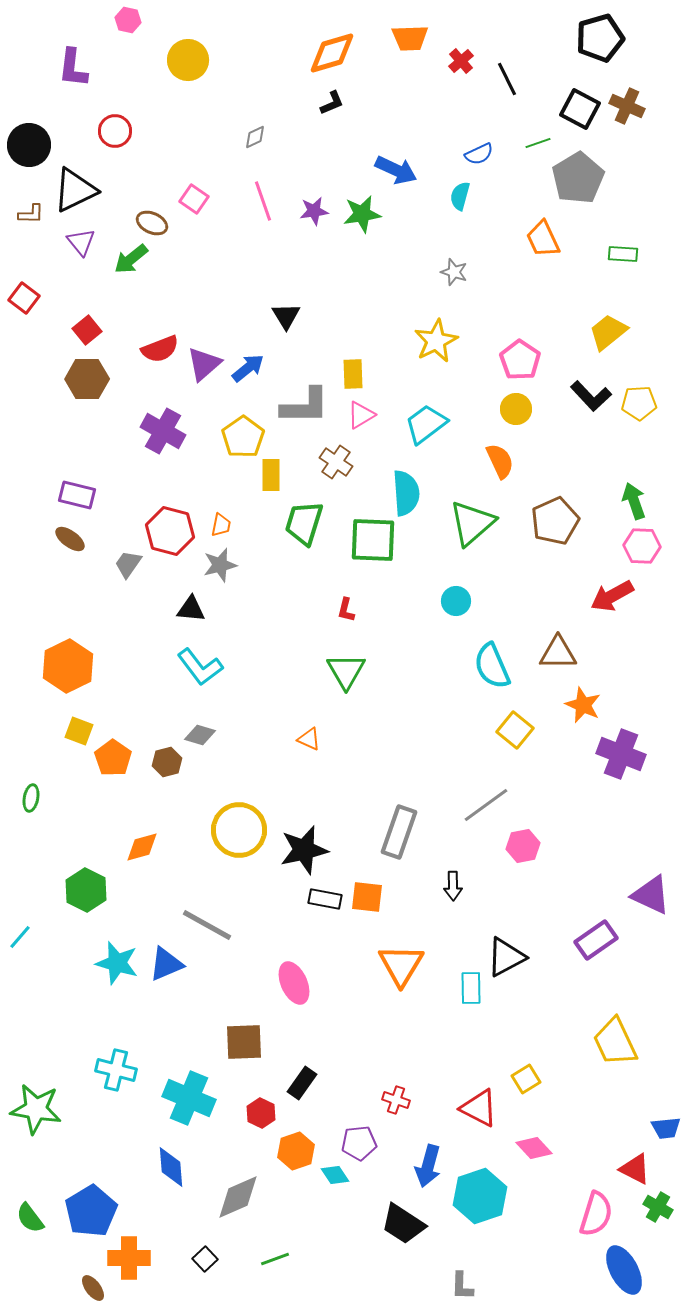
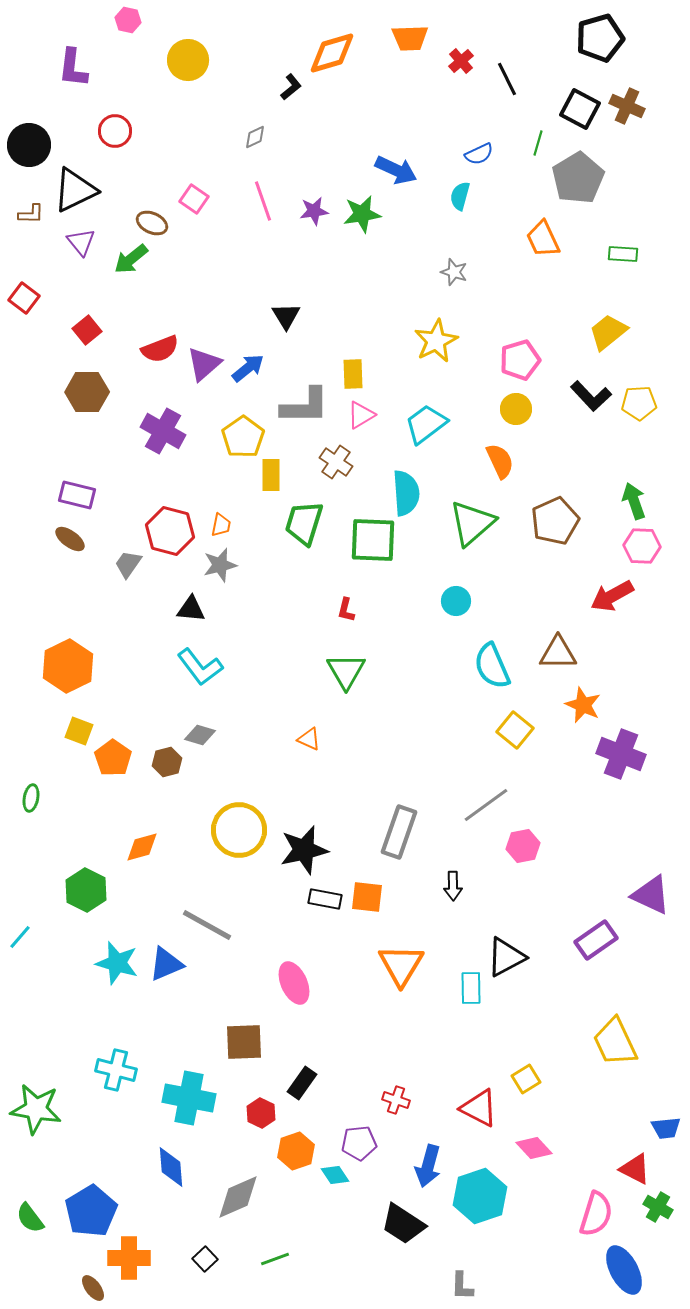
black L-shape at (332, 103): moved 41 px left, 16 px up; rotated 16 degrees counterclockwise
green line at (538, 143): rotated 55 degrees counterclockwise
pink pentagon at (520, 360): rotated 21 degrees clockwise
brown hexagon at (87, 379): moved 13 px down
cyan cross at (189, 1098): rotated 12 degrees counterclockwise
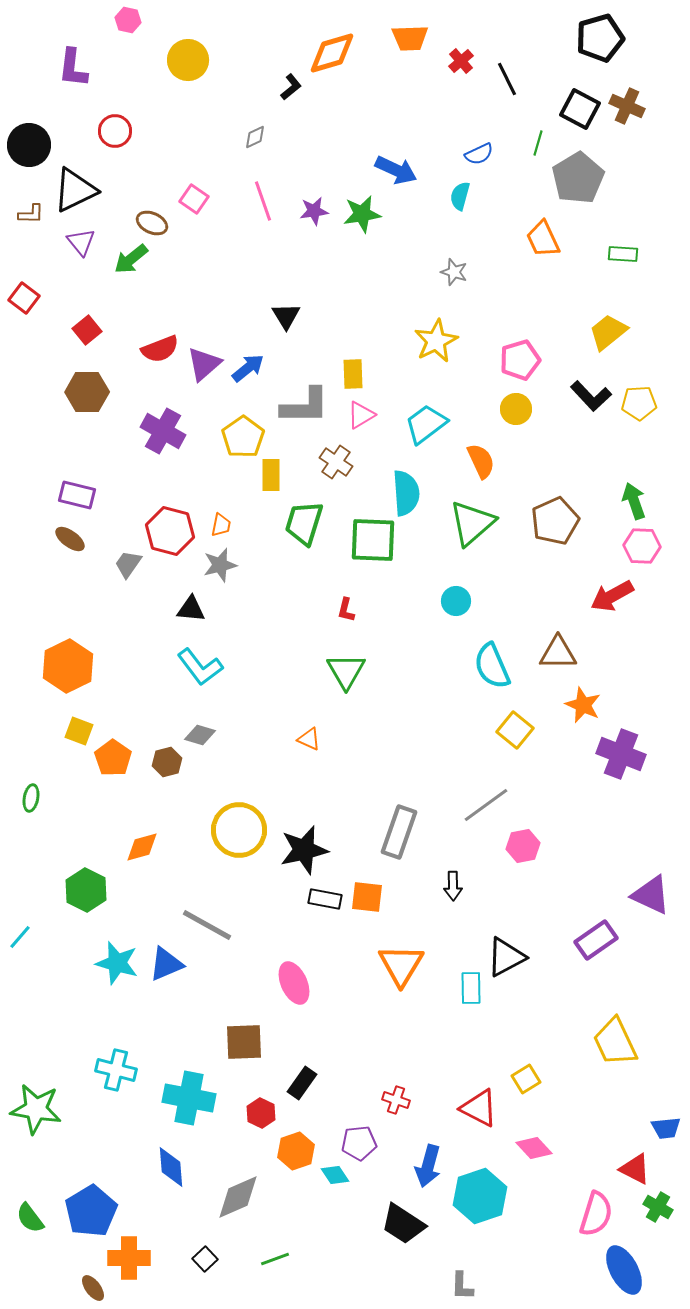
orange semicircle at (500, 461): moved 19 px left
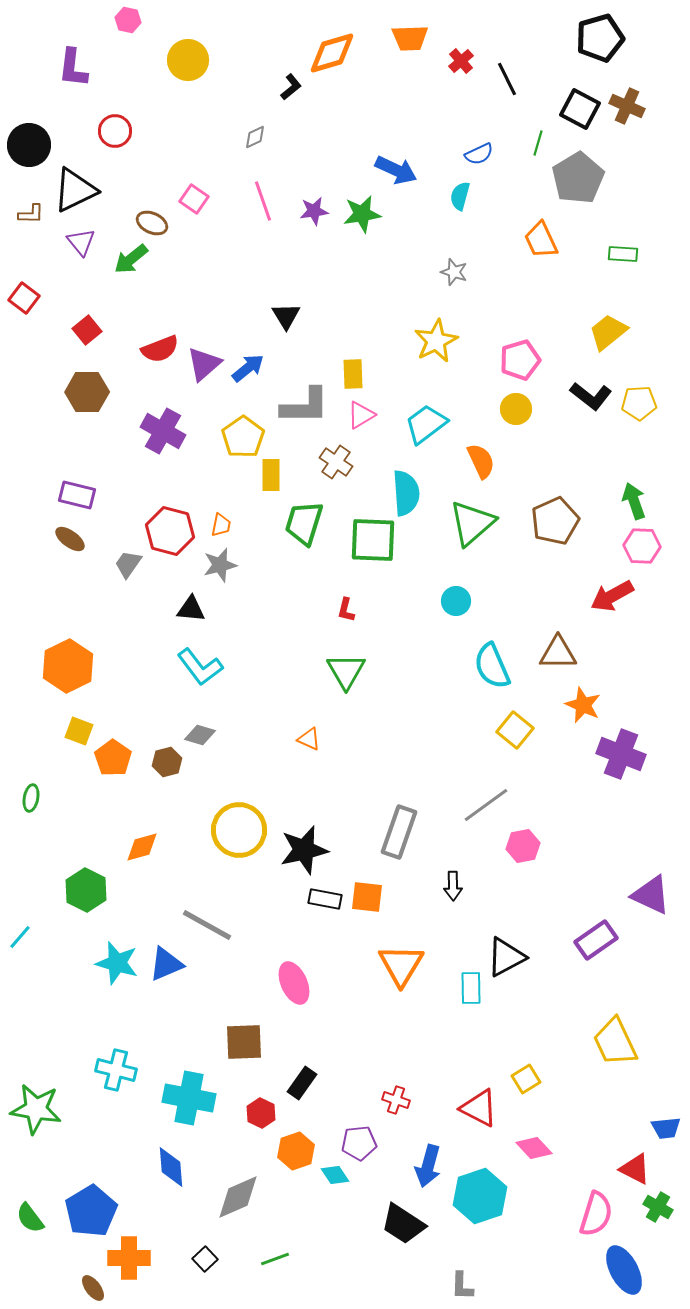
orange trapezoid at (543, 239): moved 2 px left, 1 px down
black L-shape at (591, 396): rotated 9 degrees counterclockwise
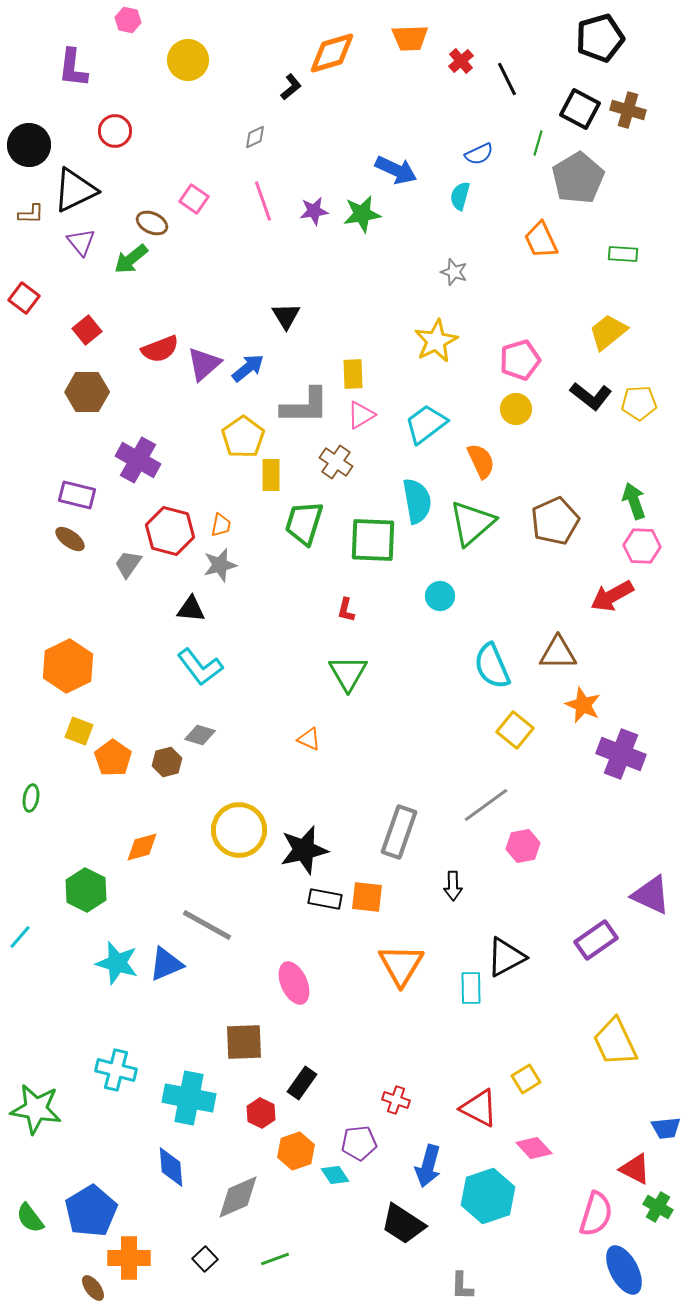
brown cross at (627, 106): moved 1 px right, 4 px down; rotated 8 degrees counterclockwise
purple cross at (163, 431): moved 25 px left, 29 px down
cyan semicircle at (406, 493): moved 11 px right, 8 px down; rotated 6 degrees counterclockwise
cyan circle at (456, 601): moved 16 px left, 5 px up
green triangle at (346, 671): moved 2 px right, 2 px down
cyan hexagon at (480, 1196): moved 8 px right
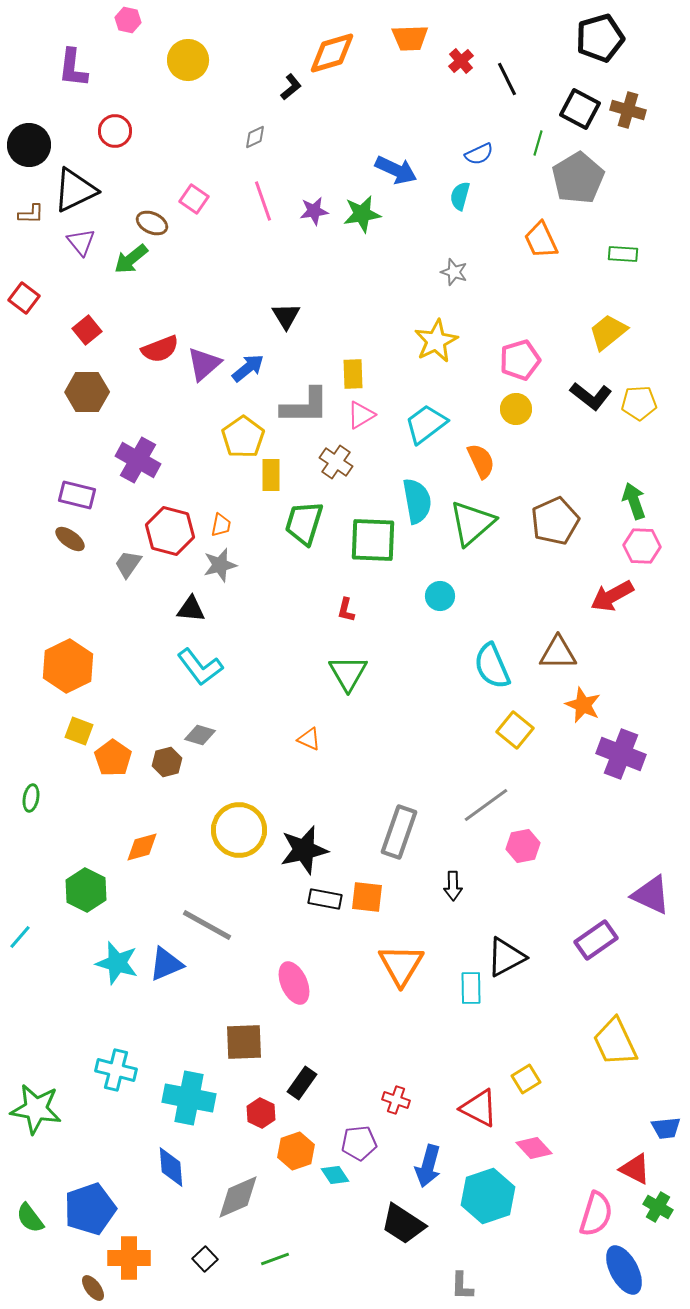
blue pentagon at (91, 1211): moved 1 px left, 2 px up; rotated 12 degrees clockwise
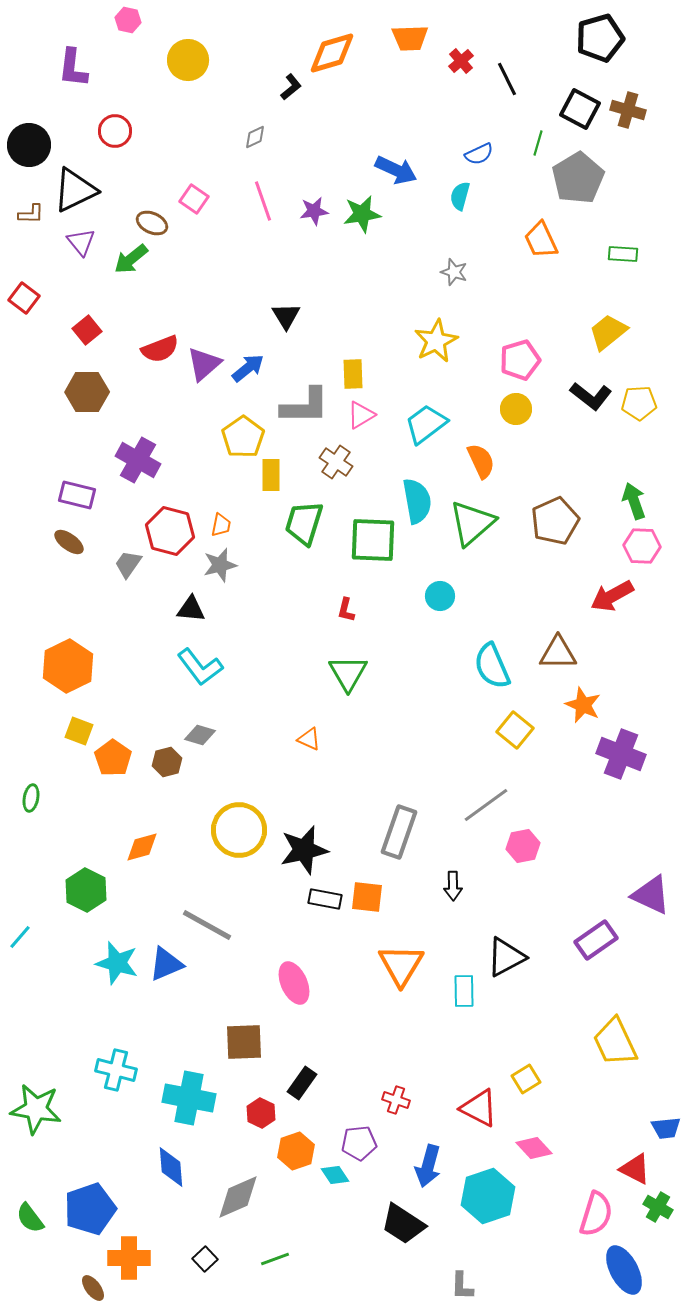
brown ellipse at (70, 539): moved 1 px left, 3 px down
cyan rectangle at (471, 988): moved 7 px left, 3 px down
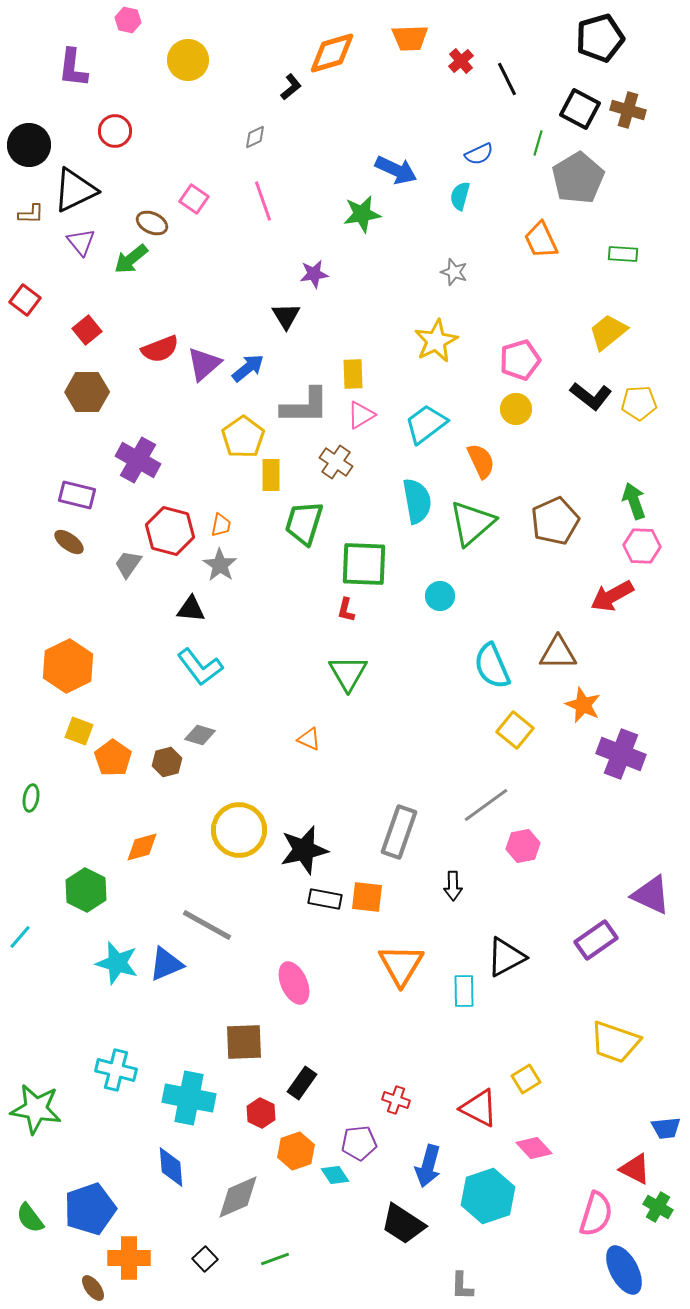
purple star at (314, 211): moved 63 px down
red square at (24, 298): moved 1 px right, 2 px down
green square at (373, 540): moved 9 px left, 24 px down
gray star at (220, 565): rotated 24 degrees counterclockwise
yellow trapezoid at (615, 1042): rotated 46 degrees counterclockwise
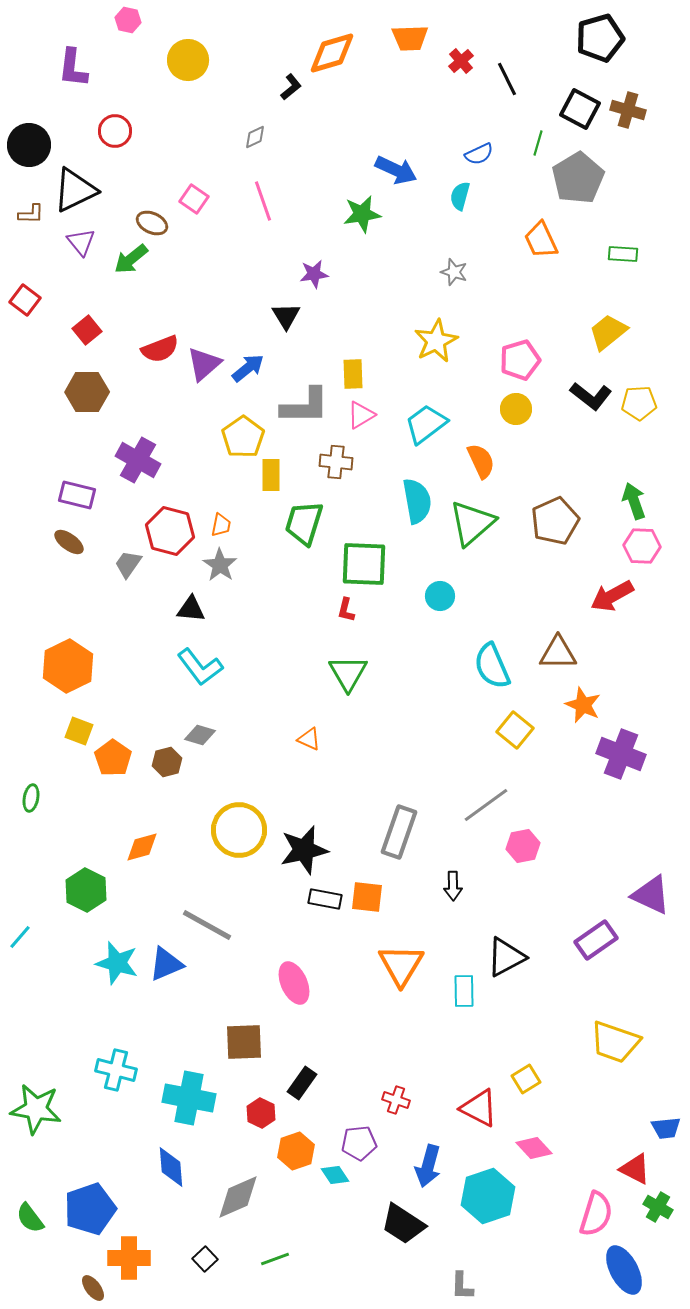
brown cross at (336, 462): rotated 28 degrees counterclockwise
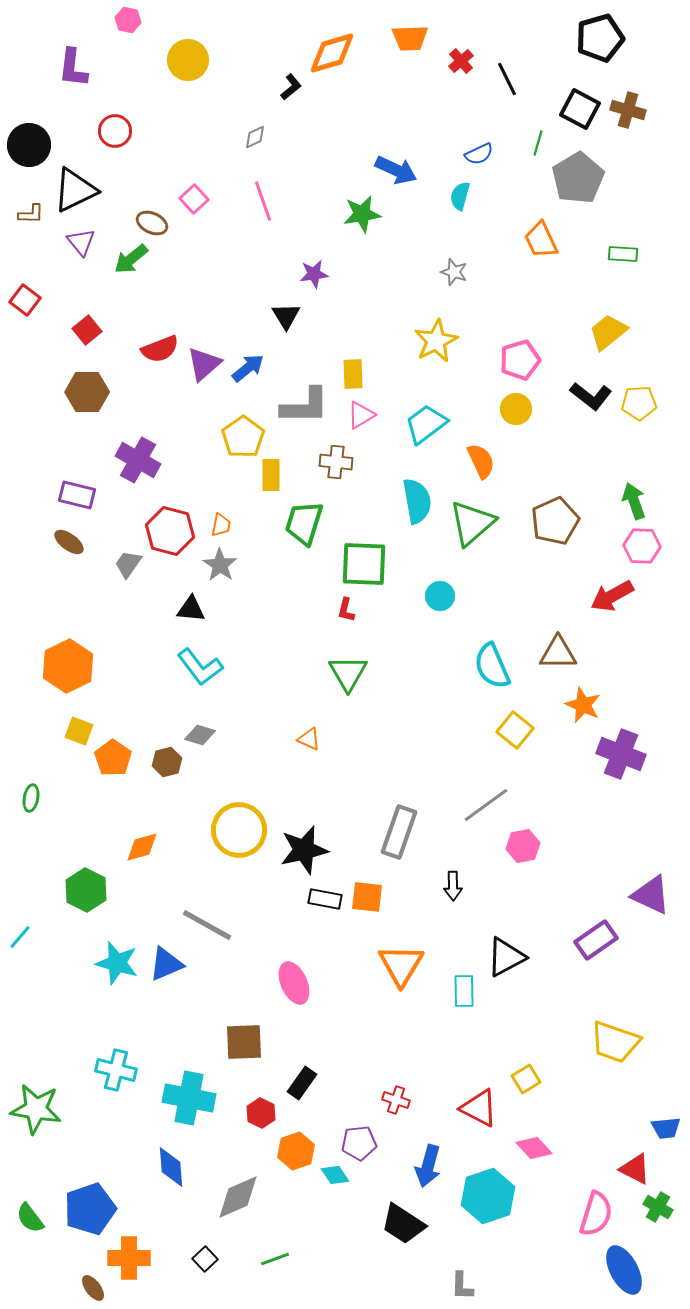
pink square at (194, 199): rotated 12 degrees clockwise
